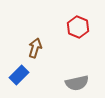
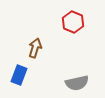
red hexagon: moved 5 px left, 5 px up
blue rectangle: rotated 24 degrees counterclockwise
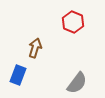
blue rectangle: moved 1 px left
gray semicircle: rotated 40 degrees counterclockwise
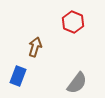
brown arrow: moved 1 px up
blue rectangle: moved 1 px down
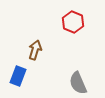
brown arrow: moved 3 px down
gray semicircle: moved 1 px right; rotated 120 degrees clockwise
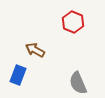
brown arrow: rotated 78 degrees counterclockwise
blue rectangle: moved 1 px up
